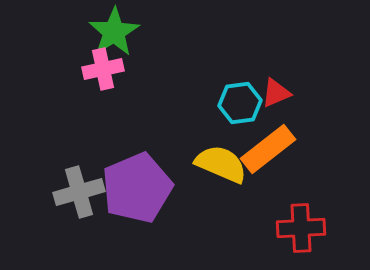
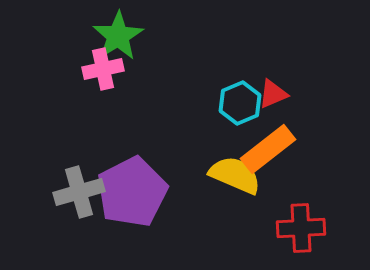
green star: moved 4 px right, 4 px down
red triangle: moved 3 px left, 1 px down
cyan hexagon: rotated 15 degrees counterclockwise
yellow semicircle: moved 14 px right, 11 px down
purple pentagon: moved 5 px left, 4 px down; rotated 4 degrees counterclockwise
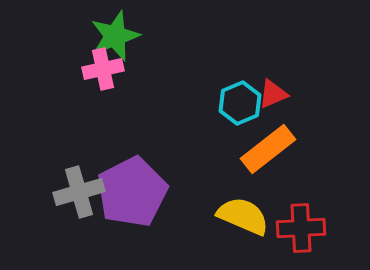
green star: moved 3 px left; rotated 12 degrees clockwise
yellow semicircle: moved 8 px right, 41 px down
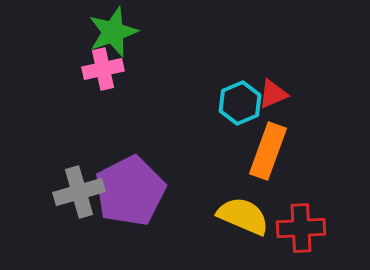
green star: moved 2 px left, 4 px up
orange rectangle: moved 2 px down; rotated 32 degrees counterclockwise
purple pentagon: moved 2 px left, 1 px up
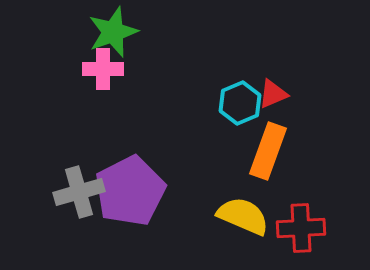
pink cross: rotated 12 degrees clockwise
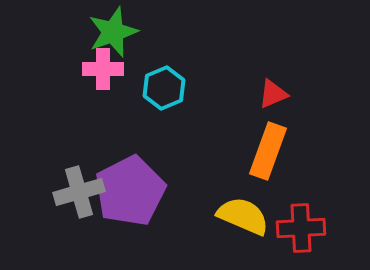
cyan hexagon: moved 76 px left, 15 px up
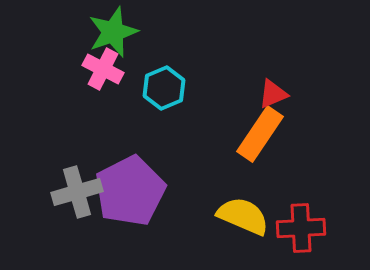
pink cross: rotated 27 degrees clockwise
orange rectangle: moved 8 px left, 17 px up; rotated 14 degrees clockwise
gray cross: moved 2 px left
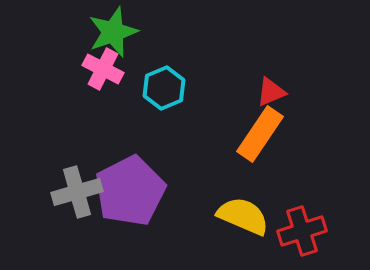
red triangle: moved 2 px left, 2 px up
red cross: moved 1 px right, 3 px down; rotated 15 degrees counterclockwise
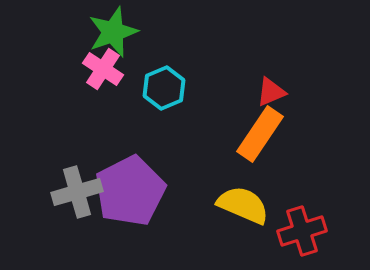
pink cross: rotated 6 degrees clockwise
yellow semicircle: moved 11 px up
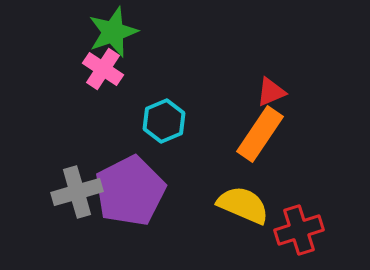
cyan hexagon: moved 33 px down
red cross: moved 3 px left, 1 px up
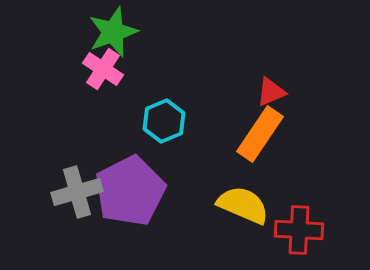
red cross: rotated 21 degrees clockwise
